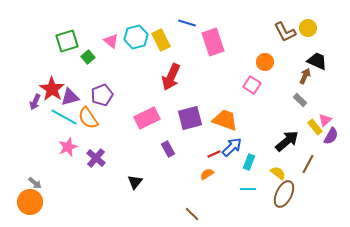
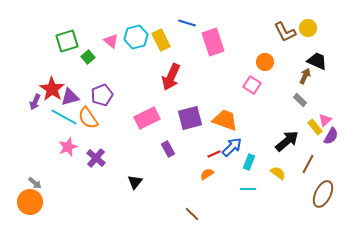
brown ellipse at (284, 194): moved 39 px right
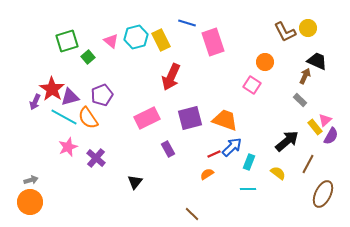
gray arrow at (35, 183): moved 4 px left, 3 px up; rotated 56 degrees counterclockwise
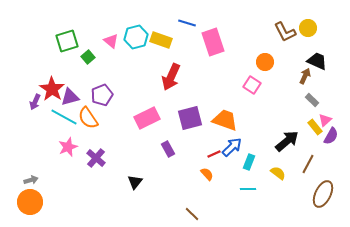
yellow rectangle at (161, 40): rotated 45 degrees counterclockwise
gray rectangle at (300, 100): moved 12 px right
orange semicircle at (207, 174): rotated 80 degrees clockwise
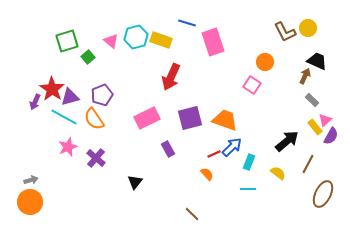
orange semicircle at (88, 118): moved 6 px right, 1 px down
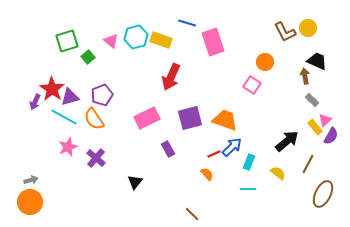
brown arrow at (305, 76): rotated 35 degrees counterclockwise
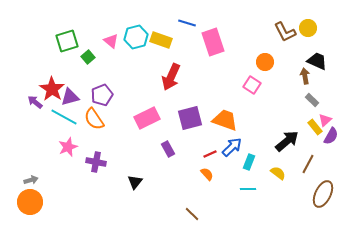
purple arrow at (35, 102): rotated 105 degrees clockwise
red line at (214, 154): moved 4 px left
purple cross at (96, 158): moved 4 px down; rotated 30 degrees counterclockwise
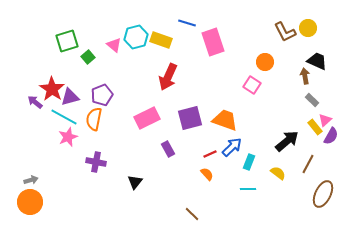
pink triangle at (111, 41): moved 3 px right, 4 px down
red arrow at (171, 77): moved 3 px left
orange semicircle at (94, 119): rotated 45 degrees clockwise
pink star at (68, 147): moved 10 px up
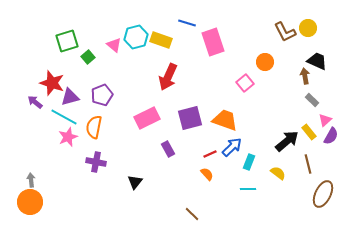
pink square at (252, 85): moved 7 px left, 2 px up; rotated 18 degrees clockwise
red star at (52, 89): moved 6 px up; rotated 15 degrees counterclockwise
orange semicircle at (94, 119): moved 8 px down
yellow rectangle at (315, 127): moved 6 px left, 5 px down
brown line at (308, 164): rotated 42 degrees counterclockwise
gray arrow at (31, 180): rotated 80 degrees counterclockwise
